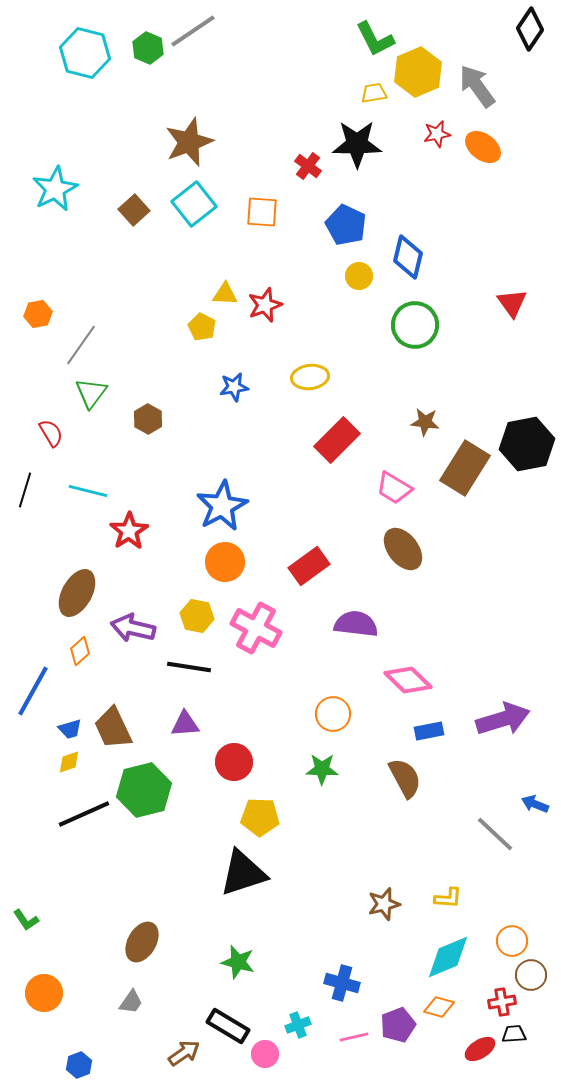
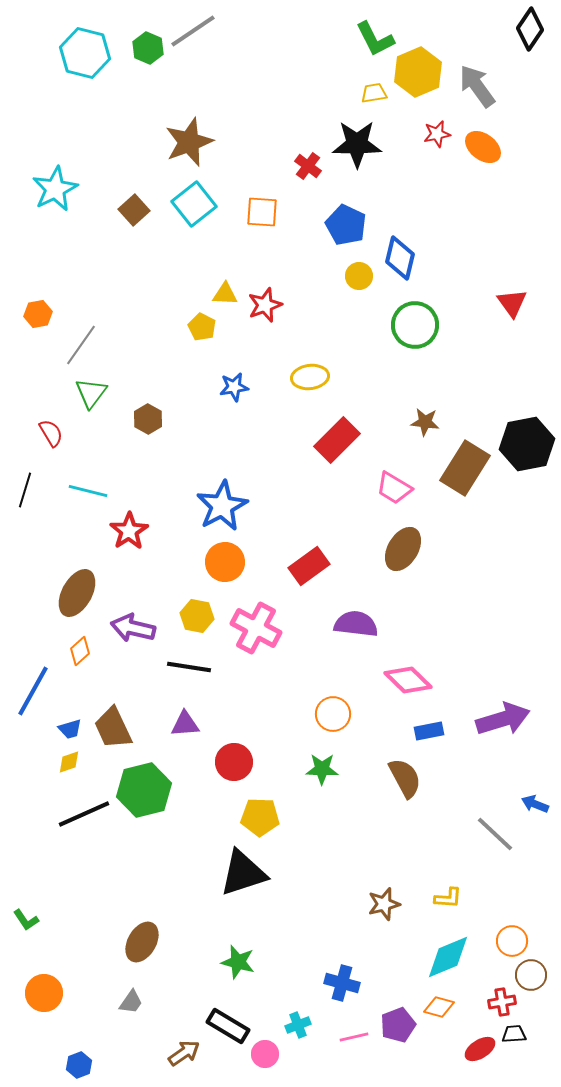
blue diamond at (408, 257): moved 8 px left, 1 px down
brown ellipse at (403, 549): rotated 69 degrees clockwise
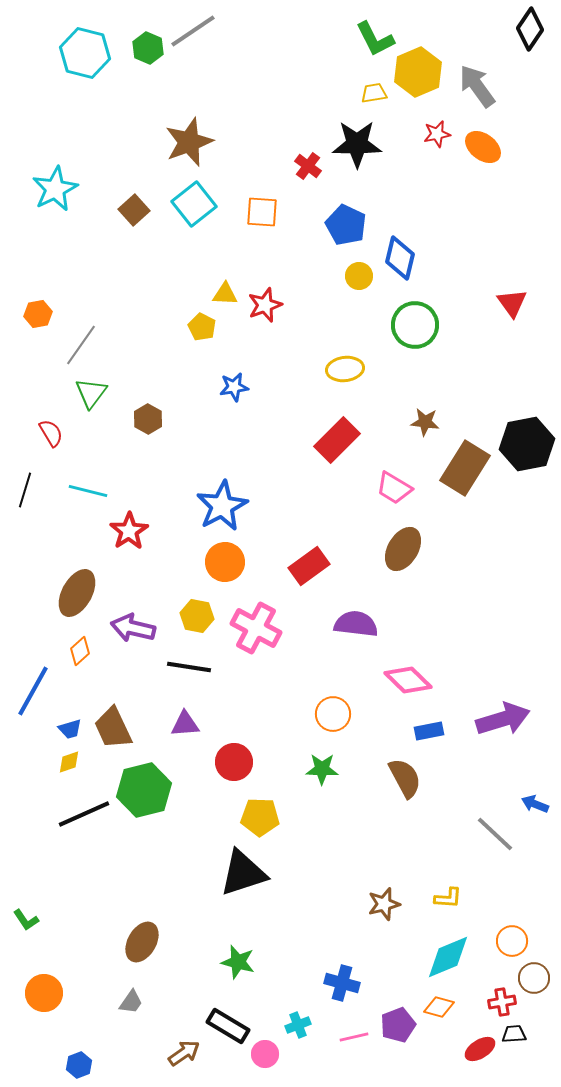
yellow ellipse at (310, 377): moved 35 px right, 8 px up
brown circle at (531, 975): moved 3 px right, 3 px down
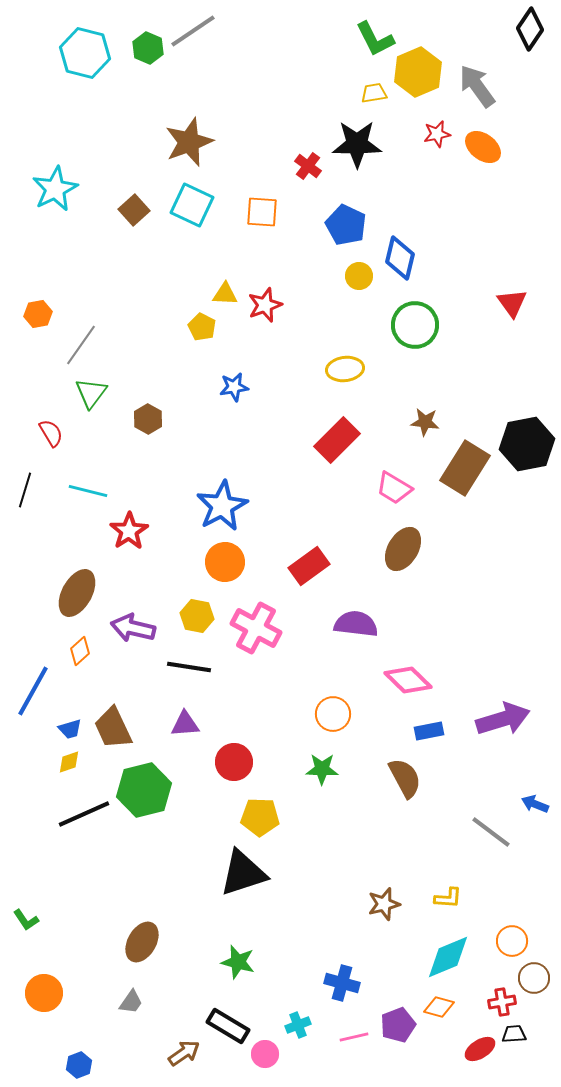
cyan square at (194, 204): moved 2 px left, 1 px down; rotated 27 degrees counterclockwise
gray line at (495, 834): moved 4 px left, 2 px up; rotated 6 degrees counterclockwise
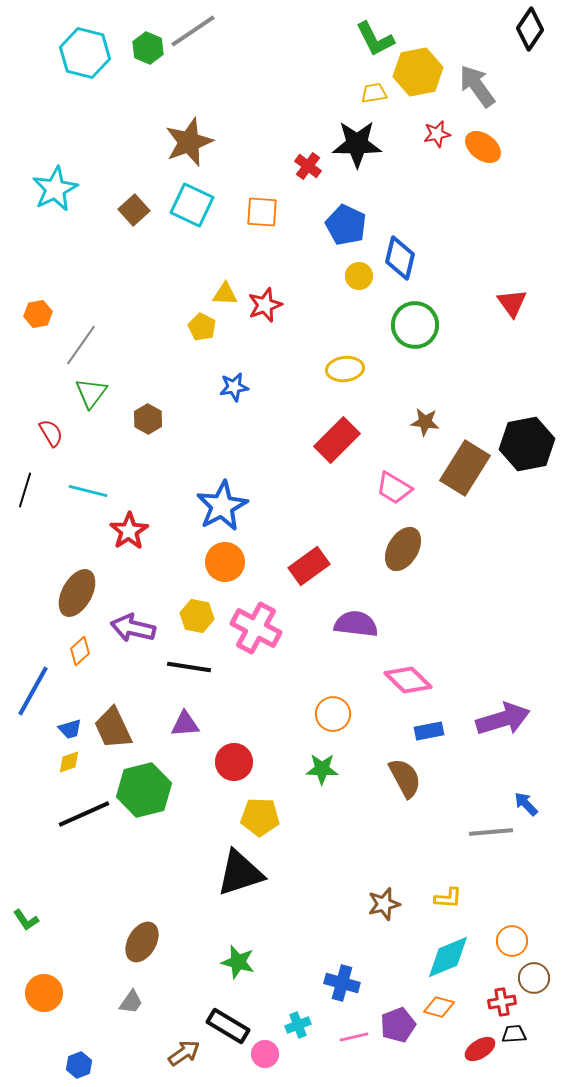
yellow hexagon at (418, 72): rotated 12 degrees clockwise
blue arrow at (535, 804): moved 9 px left; rotated 24 degrees clockwise
gray line at (491, 832): rotated 42 degrees counterclockwise
black triangle at (243, 873): moved 3 px left
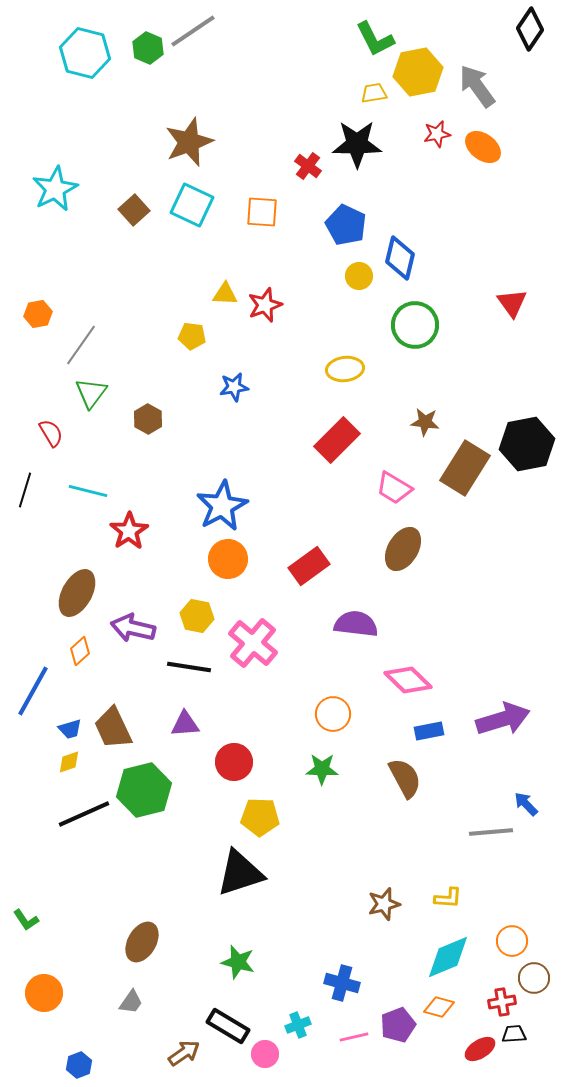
yellow pentagon at (202, 327): moved 10 px left, 9 px down; rotated 20 degrees counterclockwise
orange circle at (225, 562): moved 3 px right, 3 px up
pink cross at (256, 628): moved 3 px left, 15 px down; rotated 12 degrees clockwise
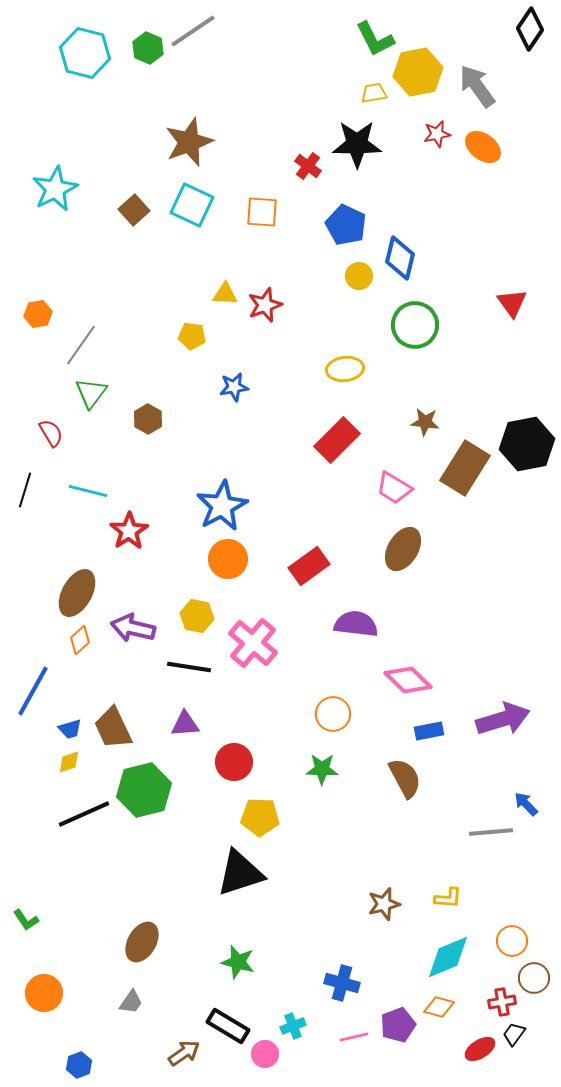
orange diamond at (80, 651): moved 11 px up
cyan cross at (298, 1025): moved 5 px left, 1 px down
black trapezoid at (514, 1034): rotated 50 degrees counterclockwise
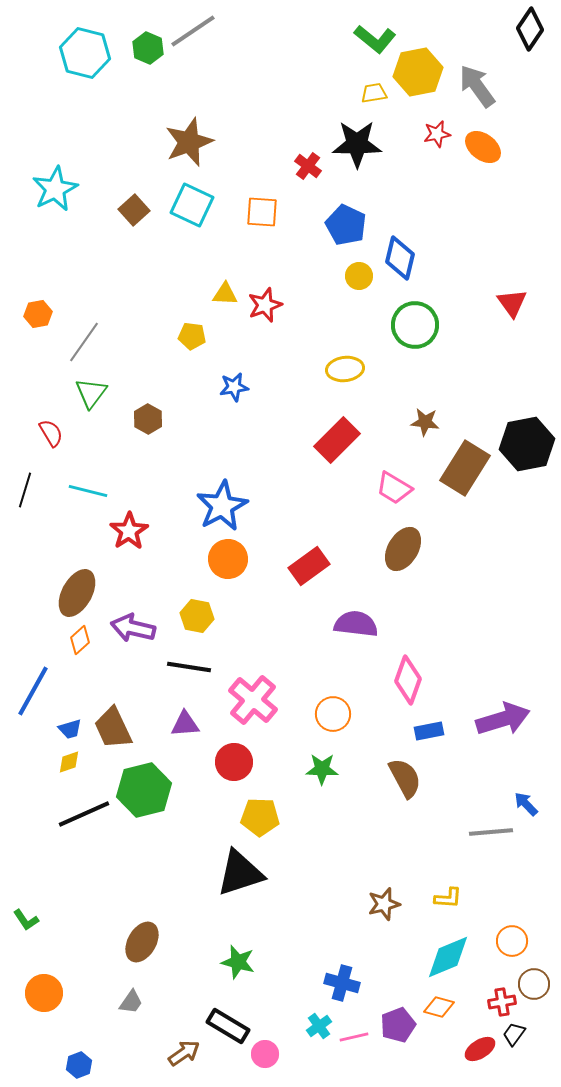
green L-shape at (375, 39): rotated 24 degrees counterclockwise
gray line at (81, 345): moved 3 px right, 3 px up
pink cross at (253, 643): moved 57 px down
pink diamond at (408, 680): rotated 66 degrees clockwise
brown circle at (534, 978): moved 6 px down
cyan cross at (293, 1026): moved 26 px right; rotated 15 degrees counterclockwise
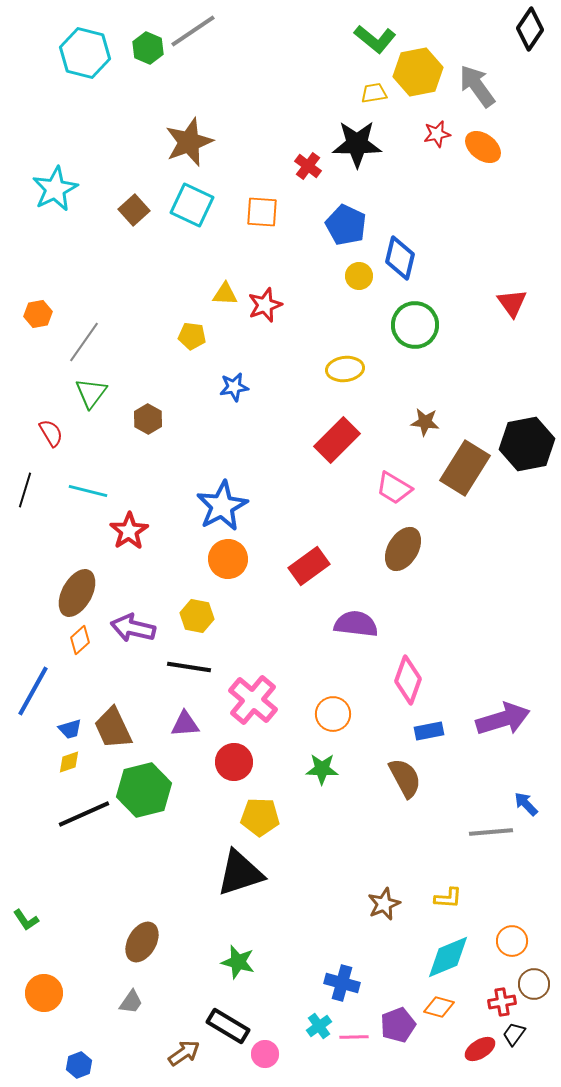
brown star at (384, 904): rotated 8 degrees counterclockwise
pink line at (354, 1037): rotated 12 degrees clockwise
